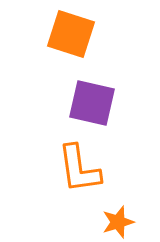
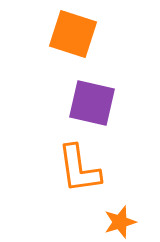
orange square: moved 2 px right
orange star: moved 2 px right
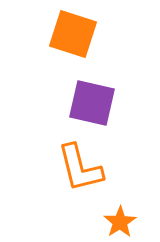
orange L-shape: moved 1 px right, 1 px up; rotated 6 degrees counterclockwise
orange star: rotated 16 degrees counterclockwise
